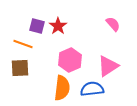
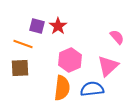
pink semicircle: moved 4 px right, 13 px down
pink triangle: rotated 10 degrees counterclockwise
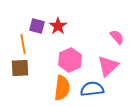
orange line: rotated 60 degrees clockwise
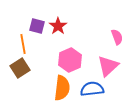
pink semicircle: rotated 21 degrees clockwise
brown square: rotated 30 degrees counterclockwise
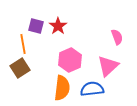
purple square: moved 1 px left
